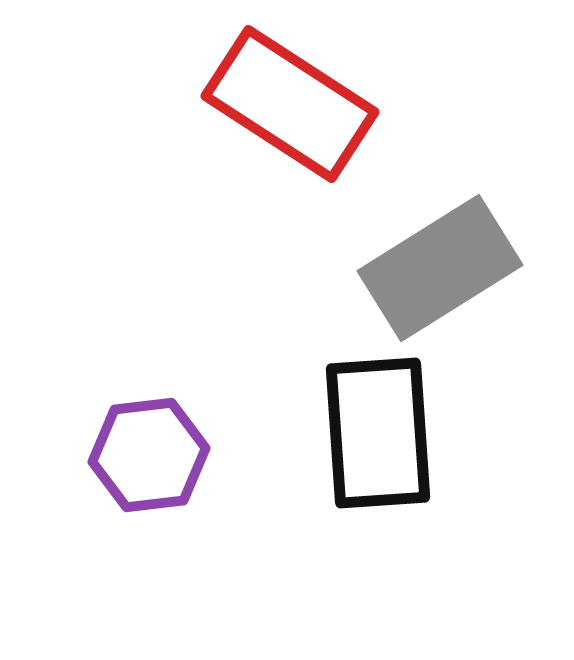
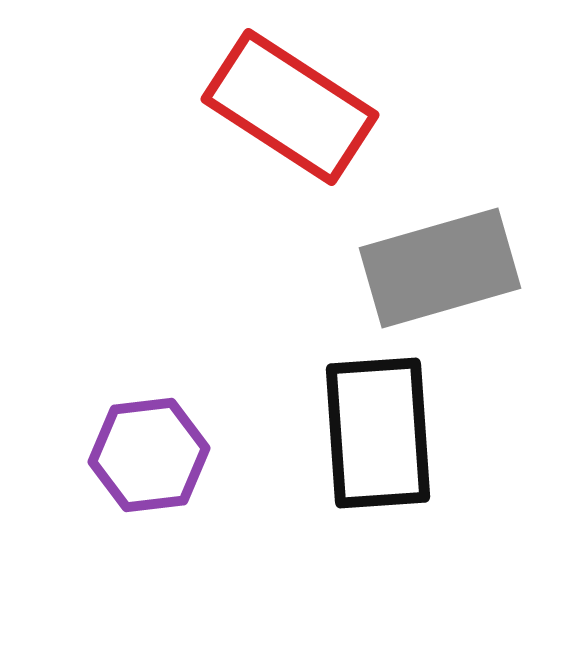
red rectangle: moved 3 px down
gray rectangle: rotated 16 degrees clockwise
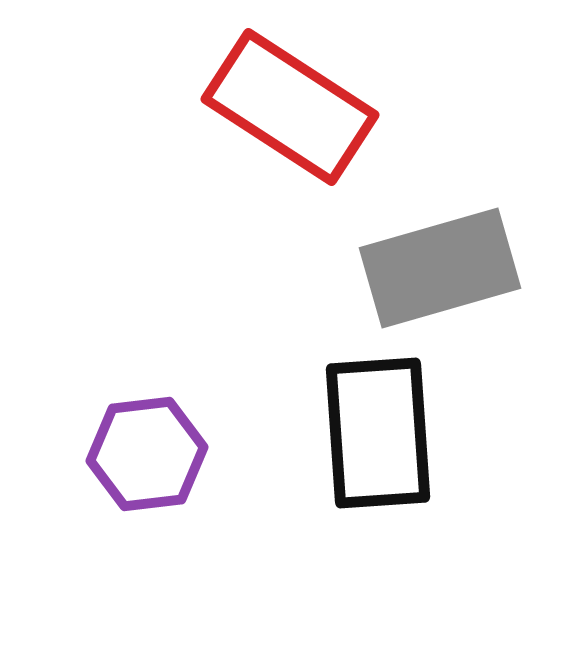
purple hexagon: moved 2 px left, 1 px up
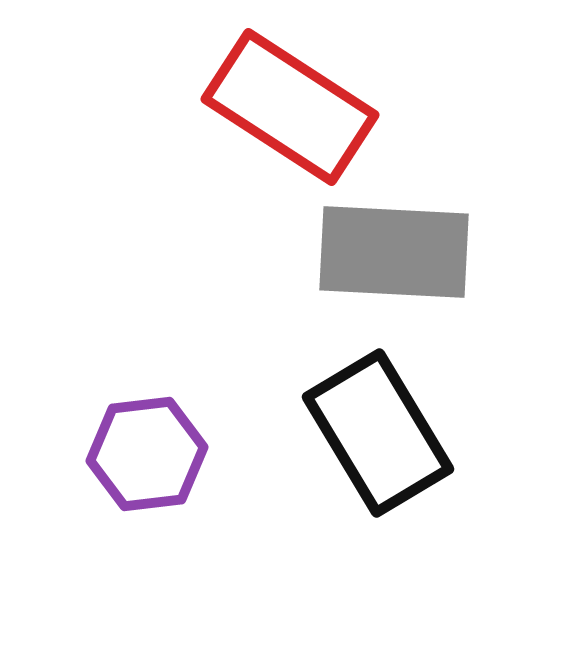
gray rectangle: moved 46 px left, 16 px up; rotated 19 degrees clockwise
black rectangle: rotated 27 degrees counterclockwise
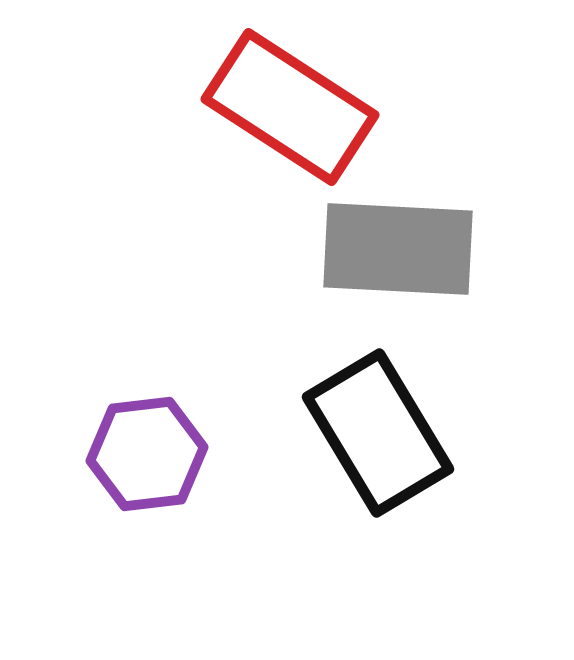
gray rectangle: moved 4 px right, 3 px up
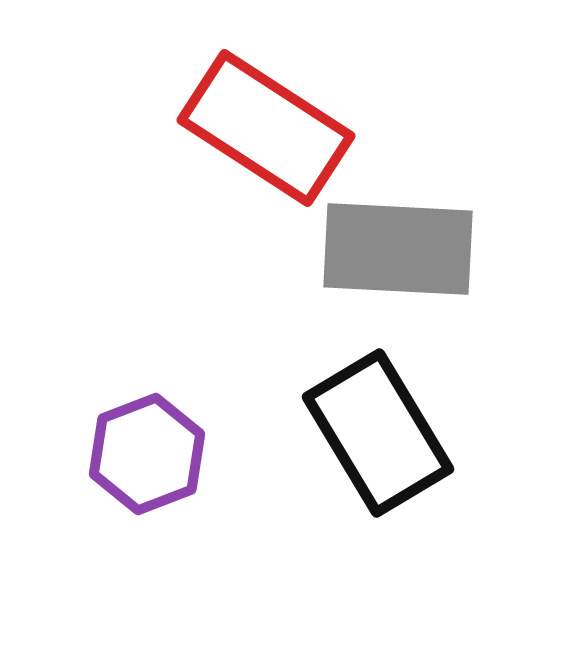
red rectangle: moved 24 px left, 21 px down
purple hexagon: rotated 14 degrees counterclockwise
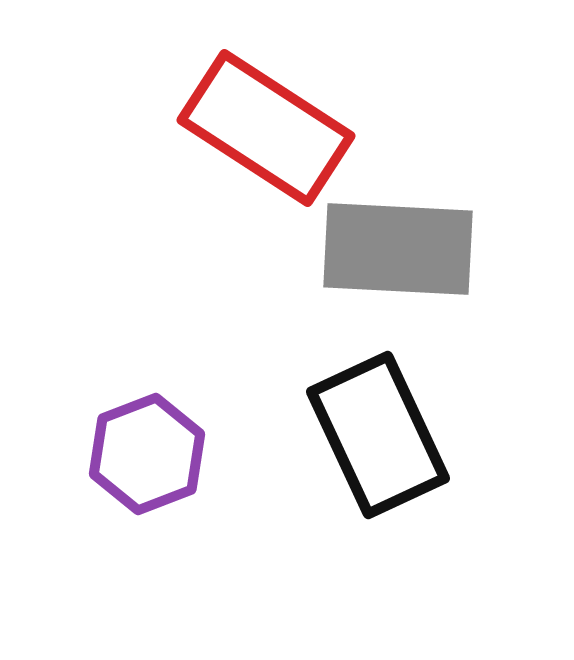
black rectangle: moved 2 px down; rotated 6 degrees clockwise
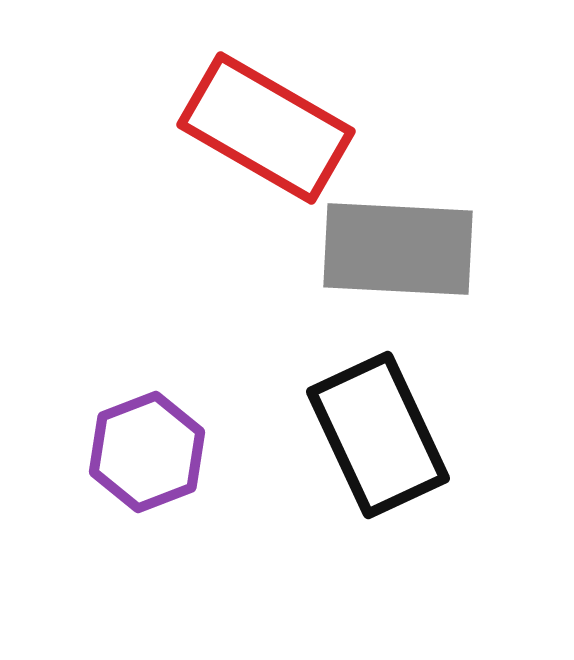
red rectangle: rotated 3 degrees counterclockwise
purple hexagon: moved 2 px up
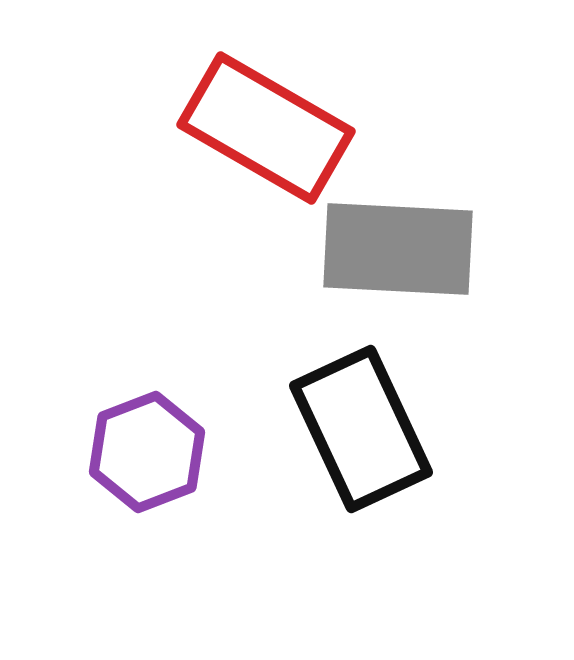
black rectangle: moved 17 px left, 6 px up
